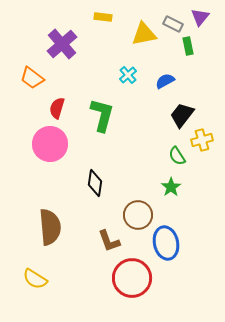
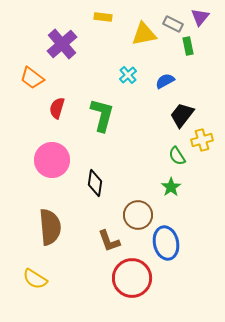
pink circle: moved 2 px right, 16 px down
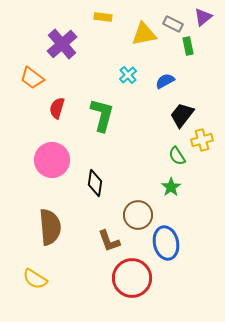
purple triangle: moved 3 px right; rotated 12 degrees clockwise
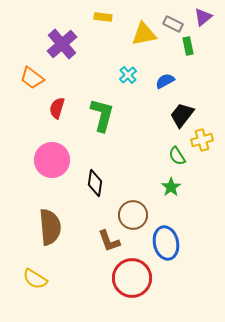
brown circle: moved 5 px left
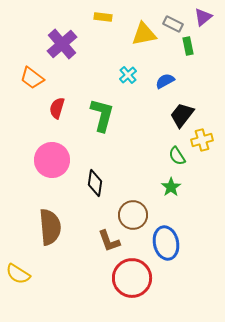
yellow semicircle: moved 17 px left, 5 px up
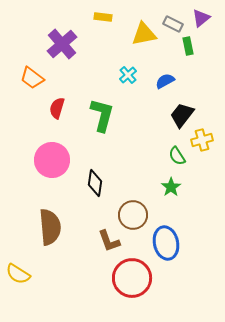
purple triangle: moved 2 px left, 1 px down
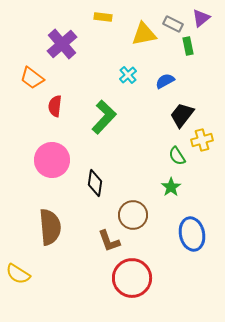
red semicircle: moved 2 px left, 2 px up; rotated 10 degrees counterclockwise
green L-shape: moved 2 px right, 2 px down; rotated 28 degrees clockwise
blue ellipse: moved 26 px right, 9 px up
